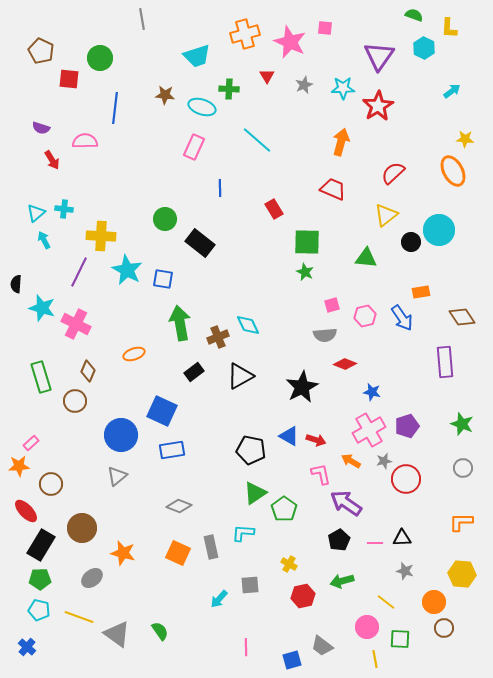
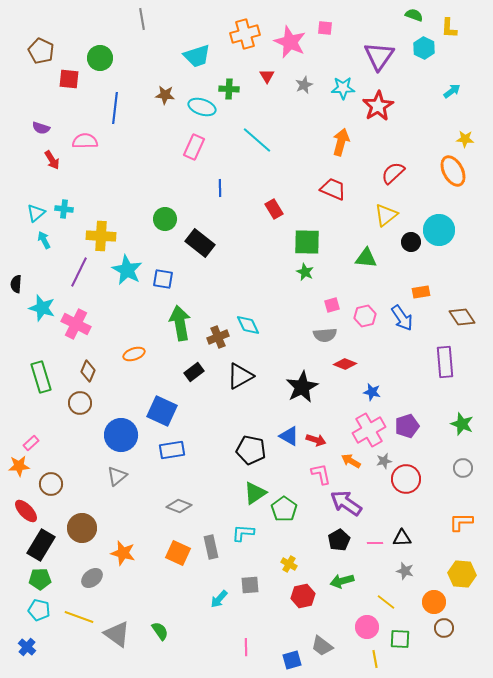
brown circle at (75, 401): moved 5 px right, 2 px down
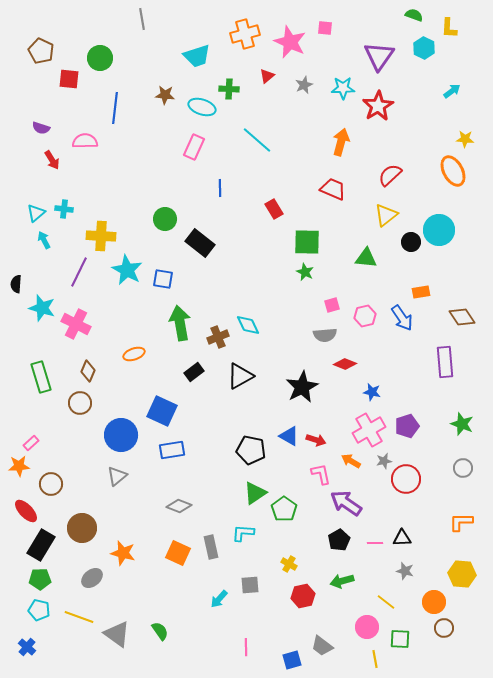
red triangle at (267, 76): rotated 21 degrees clockwise
red semicircle at (393, 173): moved 3 px left, 2 px down
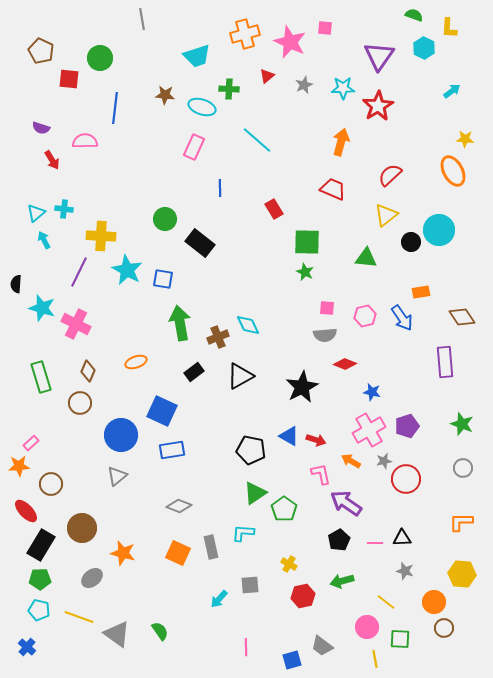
pink square at (332, 305): moved 5 px left, 3 px down; rotated 21 degrees clockwise
orange ellipse at (134, 354): moved 2 px right, 8 px down
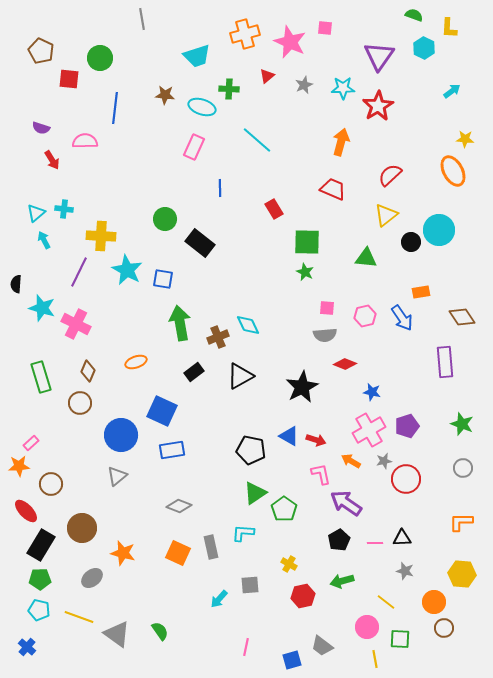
pink line at (246, 647): rotated 12 degrees clockwise
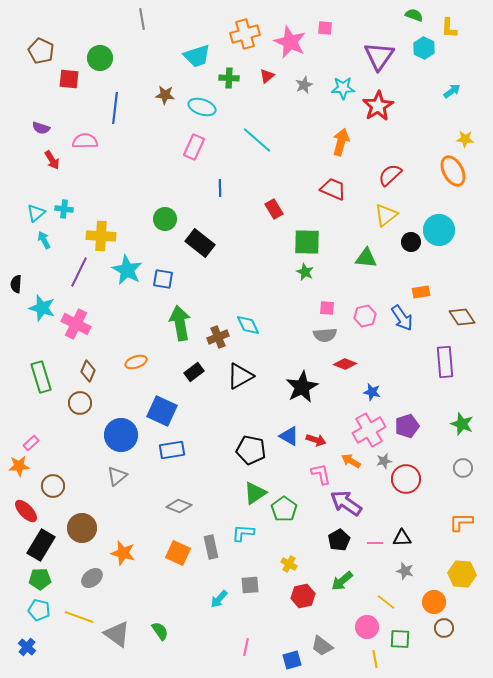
green cross at (229, 89): moved 11 px up
brown circle at (51, 484): moved 2 px right, 2 px down
green arrow at (342, 581): rotated 25 degrees counterclockwise
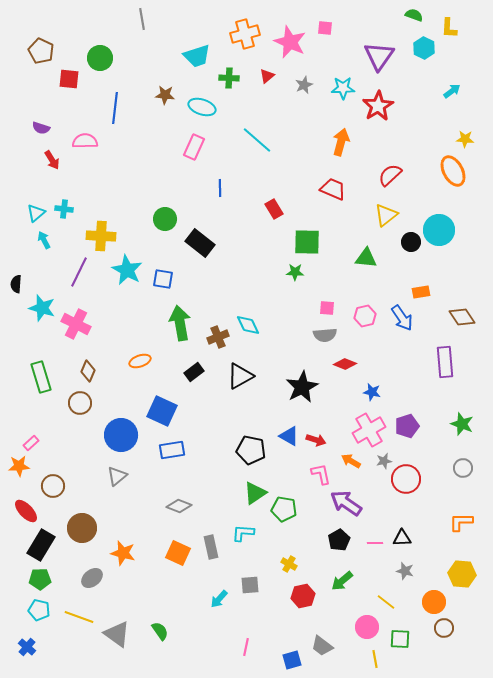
green star at (305, 272): moved 10 px left; rotated 24 degrees counterclockwise
orange ellipse at (136, 362): moved 4 px right, 1 px up
green pentagon at (284, 509): rotated 25 degrees counterclockwise
